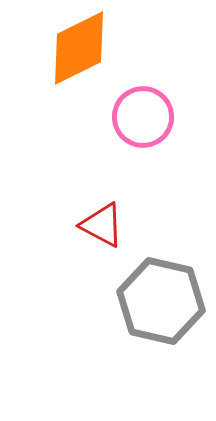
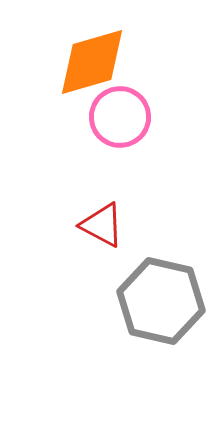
orange diamond: moved 13 px right, 14 px down; rotated 10 degrees clockwise
pink circle: moved 23 px left
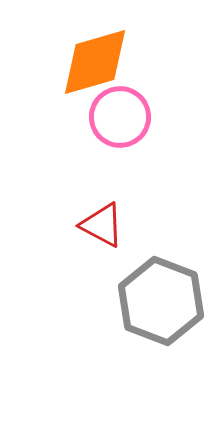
orange diamond: moved 3 px right
gray hexagon: rotated 8 degrees clockwise
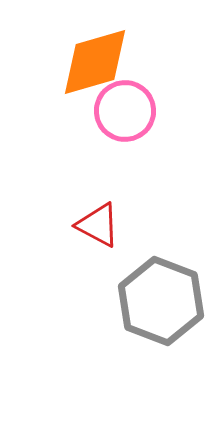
pink circle: moved 5 px right, 6 px up
red triangle: moved 4 px left
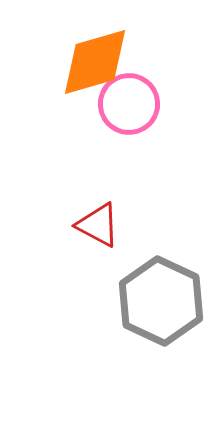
pink circle: moved 4 px right, 7 px up
gray hexagon: rotated 4 degrees clockwise
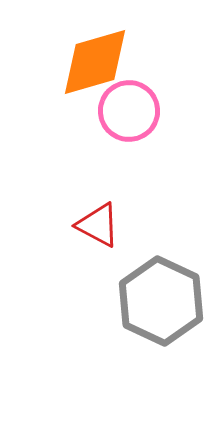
pink circle: moved 7 px down
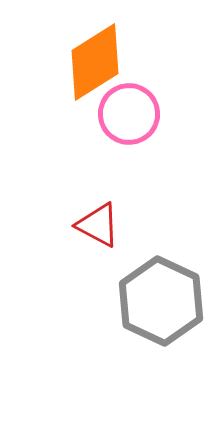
orange diamond: rotated 16 degrees counterclockwise
pink circle: moved 3 px down
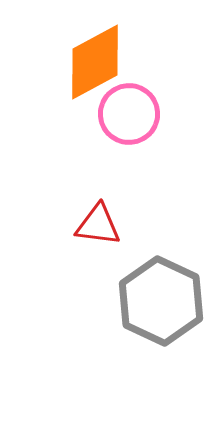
orange diamond: rotated 4 degrees clockwise
red triangle: rotated 21 degrees counterclockwise
